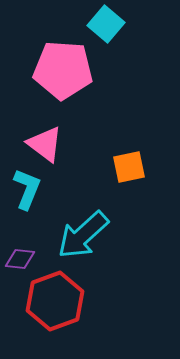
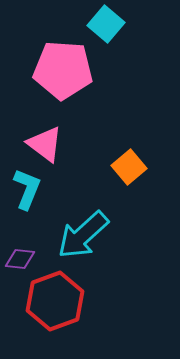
orange square: rotated 28 degrees counterclockwise
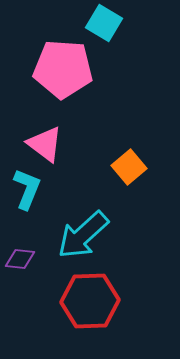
cyan square: moved 2 px left, 1 px up; rotated 9 degrees counterclockwise
pink pentagon: moved 1 px up
red hexagon: moved 35 px right; rotated 18 degrees clockwise
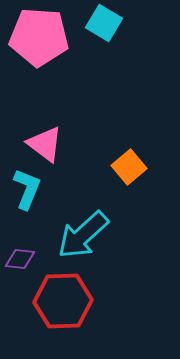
pink pentagon: moved 24 px left, 32 px up
red hexagon: moved 27 px left
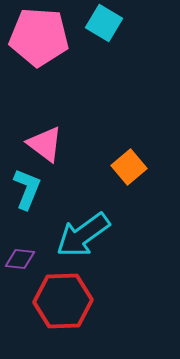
cyan arrow: rotated 6 degrees clockwise
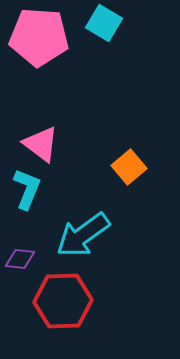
pink triangle: moved 4 px left
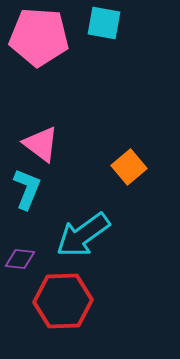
cyan square: rotated 21 degrees counterclockwise
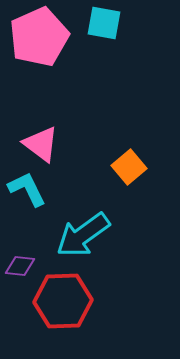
pink pentagon: rotated 28 degrees counterclockwise
cyan L-shape: rotated 48 degrees counterclockwise
purple diamond: moved 7 px down
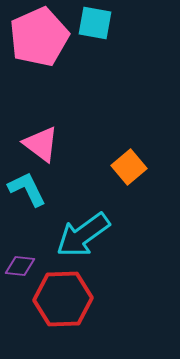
cyan square: moved 9 px left
red hexagon: moved 2 px up
